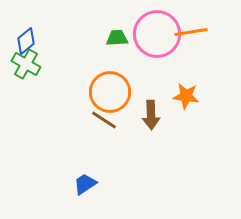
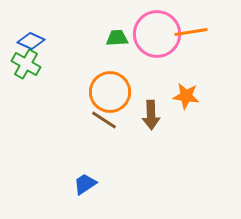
blue diamond: moved 5 px right; rotated 64 degrees clockwise
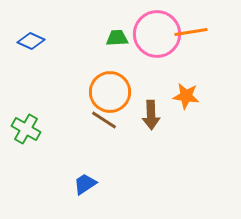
green cross: moved 65 px down
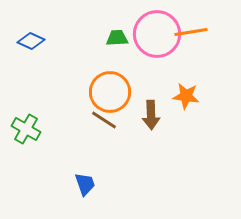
blue trapezoid: rotated 105 degrees clockwise
